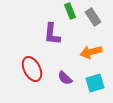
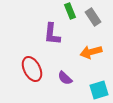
cyan square: moved 4 px right, 7 px down
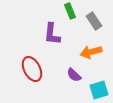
gray rectangle: moved 1 px right, 4 px down
purple semicircle: moved 9 px right, 3 px up
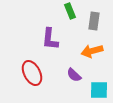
gray rectangle: rotated 42 degrees clockwise
purple L-shape: moved 2 px left, 5 px down
orange arrow: moved 1 px right, 1 px up
red ellipse: moved 4 px down
cyan square: rotated 18 degrees clockwise
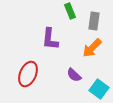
orange arrow: moved 3 px up; rotated 30 degrees counterclockwise
red ellipse: moved 4 px left, 1 px down; rotated 50 degrees clockwise
cyan square: moved 1 px up; rotated 36 degrees clockwise
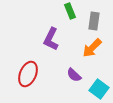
purple L-shape: moved 1 px right; rotated 20 degrees clockwise
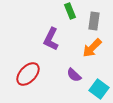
red ellipse: rotated 20 degrees clockwise
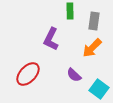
green rectangle: rotated 21 degrees clockwise
